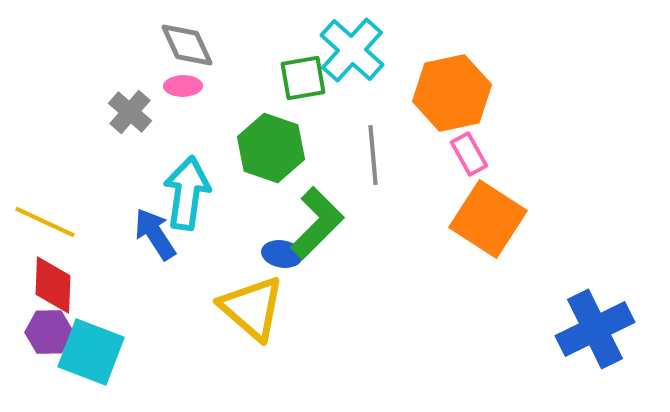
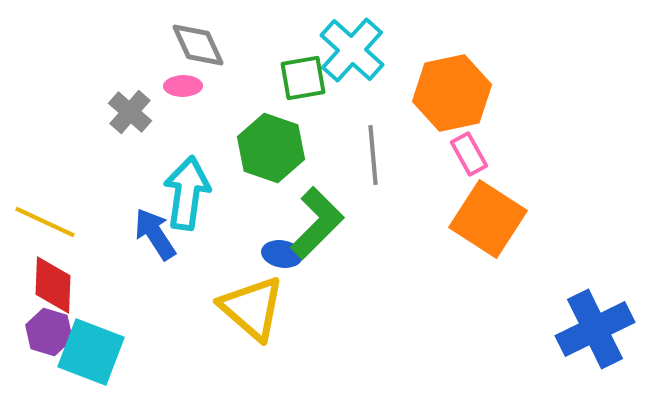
gray diamond: moved 11 px right
purple hexagon: rotated 18 degrees clockwise
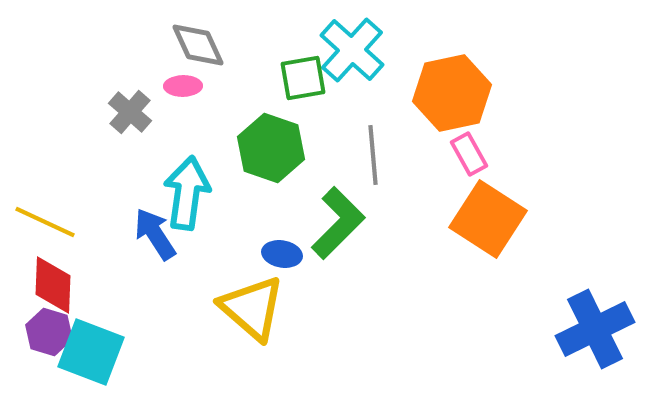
green L-shape: moved 21 px right
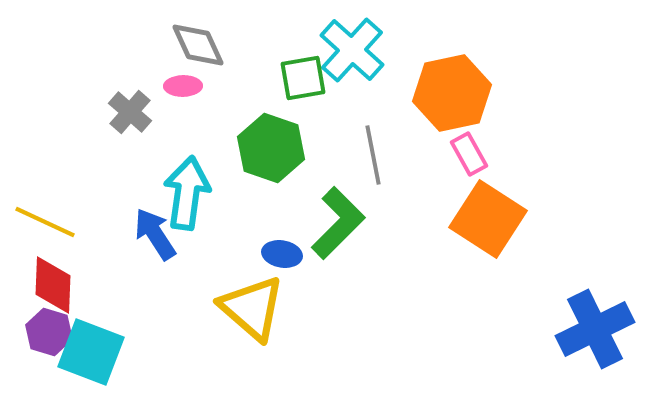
gray line: rotated 6 degrees counterclockwise
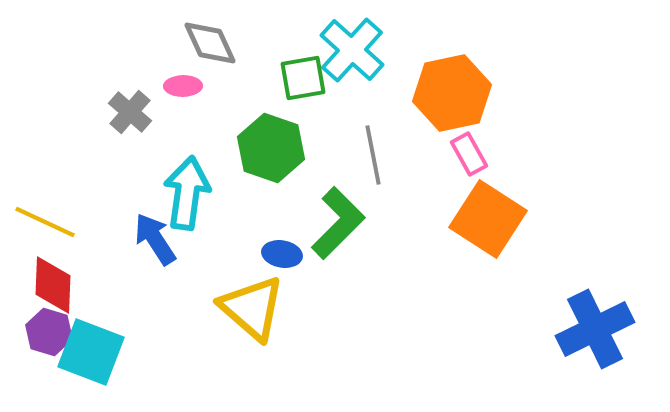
gray diamond: moved 12 px right, 2 px up
blue arrow: moved 5 px down
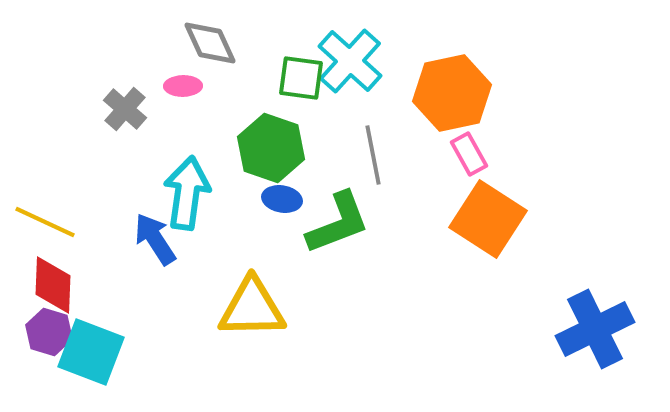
cyan cross: moved 2 px left, 11 px down
green square: moved 2 px left; rotated 18 degrees clockwise
gray cross: moved 5 px left, 3 px up
green L-shape: rotated 24 degrees clockwise
blue ellipse: moved 55 px up
yellow triangle: rotated 42 degrees counterclockwise
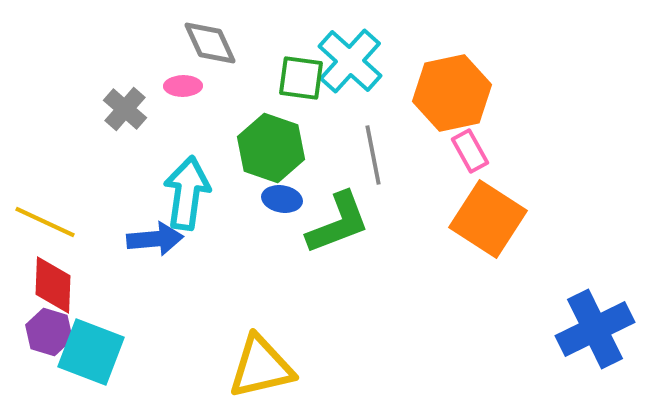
pink rectangle: moved 1 px right, 3 px up
blue arrow: rotated 118 degrees clockwise
yellow triangle: moved 9 px right, 59 px down; rotated 12 degrees counterclockwise
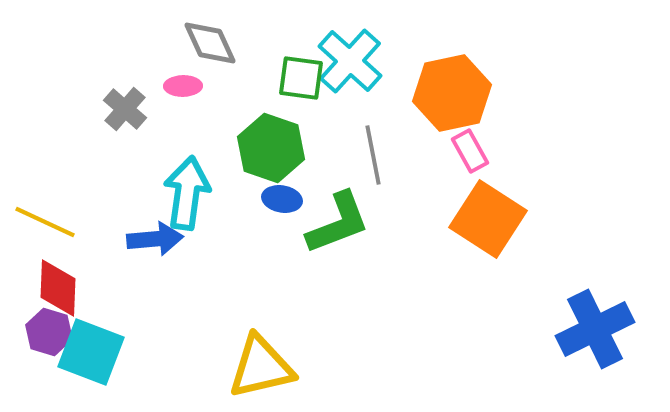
red diamond: moved 5 px right, 3 px down
